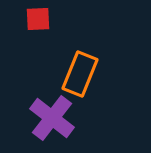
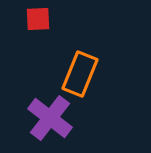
purple cross: moved 2 px left
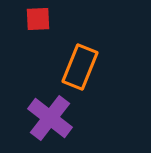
orange rectangle: moved 7 px up
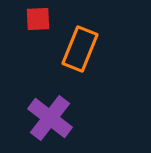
orange rectangle: moved 18 px up
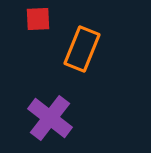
orange rectangle: moved 2 px right
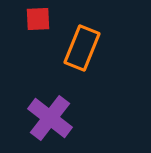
orange rectangle: moved 1 px up
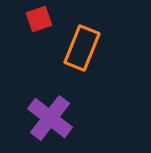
red square: moved 1 px right; rotated 16 degrees counterclockwise
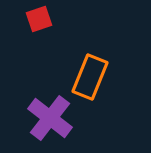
orange rectangle: moved 8 px right, 29 px down
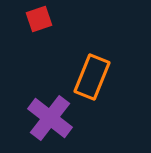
orange rectangle: moved 2 px right
